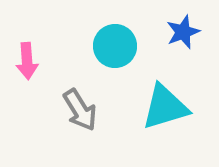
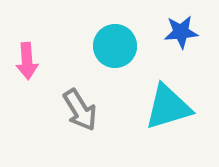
blue star: moved 2 px left; rotated 16 degrees clockwise
cyan triangle: moved 3 px right
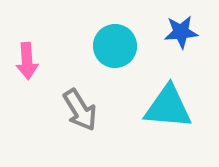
cyan triangle: rotated 22 degrees clockwise
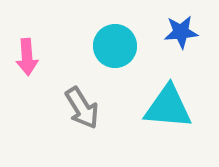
pink arrow: moved 4 px up
gray arrow: moved 2 px right, 2 px up
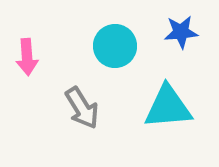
cyan triangle: rotated 10 degrees counterclockwise
